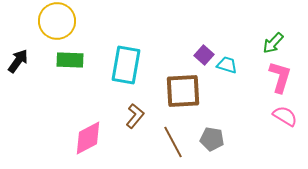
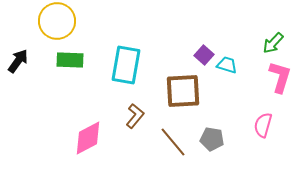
pink semicircle: moved 22 px left, 9 px down; rotated 105 degrees counterclockwise
brown line: rotated 12 degrees counterclockwise
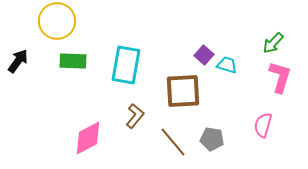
green rectangle: moved 3 px right, 1 px down
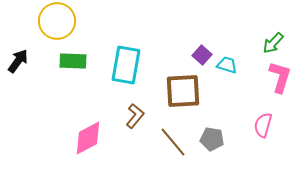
purple square: moved 2 px left
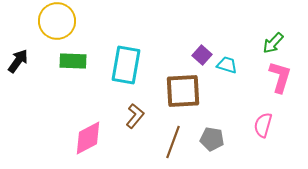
brown line: rotated 60 degrees clockwise
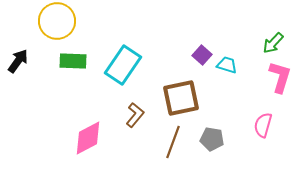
cyan rectangle: moved 3 px left; rotated 24 degrees clockwise
brown square: moved 2 px left, 7 px down; rotated 9 degrees counterclockwise
brown L-shape: moved 1 px up
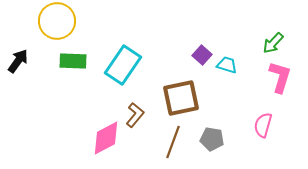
pink diamond: moved 18 px right
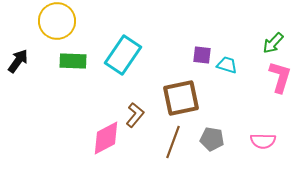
purple square: rotated 36 degrees counterclockwise
cyan rectangle: moved 10 px up
pink semicircle: moved 16 px down; rotated 105 degrees counterclockwise
